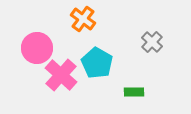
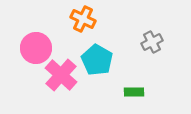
orange cross: rotated 10 degrees counterclockwise
gray cross: rotated 20 degrees clockwise
pink circle: moved 1 px left
cyan pentagon: moved 3 px up
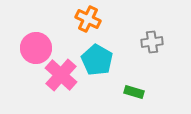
orange cross: moved 5 px right
gray cross: rotated 20 degrees clockwise
green rectangle: rotated 18 degrees clockwise
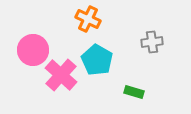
pink circle: moved 3 px left, 2 px down
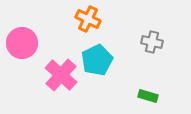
gray cross: rotated 20 degrees clockwise
pink circle: moved 11 px left, 7 px up
cyan pentagon: rotated 16 degrees clockwise
green rectangle: moved 14 px right, 4 px down
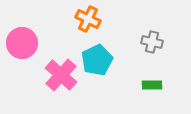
green rectangle: moved 4 px right, 11 px up; rotated 18 degrees counterclockwise
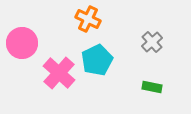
gray cross: rotated 35 degrees clockwise
pink cross: moved 2 px left, 2 px up
green rectangle: moved 2 px down; rotated 12 degrees clockwise
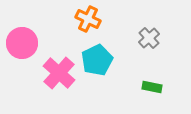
gray cross: moved 3 px left, 4 px up
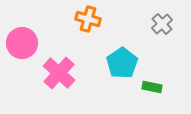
orange cross: rotated 10 degrees counterclockwise
gray cross: moved 13 px right, 14 px up
cyan pentagon: moved 25 px right, 3 px down; rotated 8 degrees counterclockwise
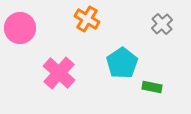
orange cross: moved 1 px left; rotated 15 degrees clockwise
pink circle: moved 2 px left, 15 px up
